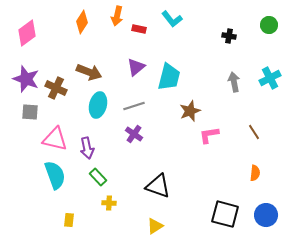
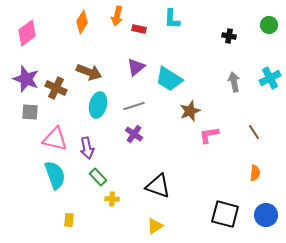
cyan L-shape: rotated 40 degrees clockwise
cyan trapezoid: moved 2 px down; rotated 108 degrees clockwise
yellow cross: moved 3 px right, 4 px up
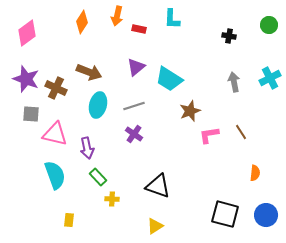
gray square: moved 1 px right, 2 px down
brown line: moved 13 px left
pink triangle: moved 5 px up
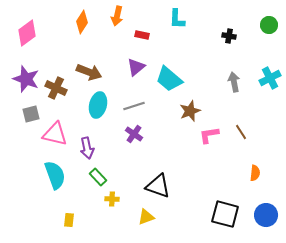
cyan L-shape: moved 5 px right
red rectangle: moved 3 px right, 6 px down
cyan trapezoid: rotated 8 degrees clockwise
gray square: rotated 18 degrees counterclockwise
yellow triangle: moved 9 px left, 9 px up; rotated 12 degrees clockwise
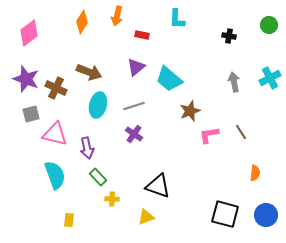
pink diamond: moved 2 px right
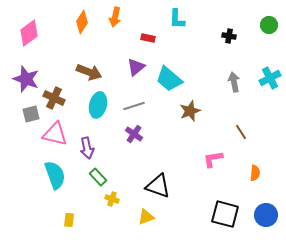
orange arrow: moved 2 px left, 1 px down
red rectangle: moved 6 px right, 3 px down
brown cross: moved 2 px left, 10 px down
pink L-shape: moved 4 px right, 24 px down
yellow cross: rotated 16 degrees clockwise
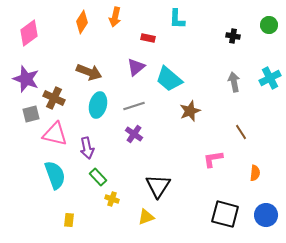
black cross: moved 4 px right
black triangle: rotated 44 degrees clockwise
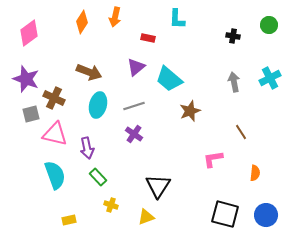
yellow cross: moved 1 px left, 6 px down
yellow rectangle: rotated 72 degrees clockwise
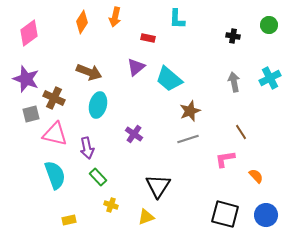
gray line: moved 54 px right, 33 px down
pink L-shape: moved 12 px right
orange semicircle: moved 1 px right, 3 px down; rotated 49 degrees counterclockwise
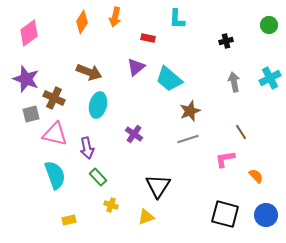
black cross: moved 7 px left, 5 px down; rotated 24 degrees counterclockwise
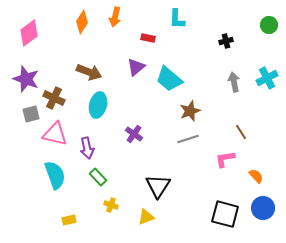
cyan cross: moved 3 px left
blue circle: moved 3 px left, 7 px up
